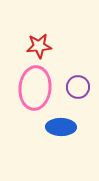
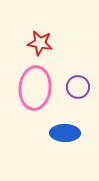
red star: moved 1 px right, 3 px up; rotated 15 degrees clockwise
blue ellipse: moved 4 px right, 6 px down
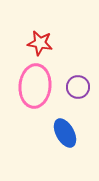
pink ellipse: moved 2 px up
blue ellipse: rotated 60 degrees clockwise
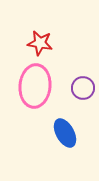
purple circle: moved 5 px right, 1 px down
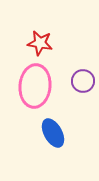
purple circle: moved 7 px up
blue ellipse: moved 12 px left
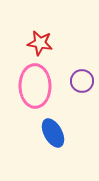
purple circle: moved 1 px left
pink ellipse: rotated 6 degrees counterclockwise
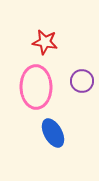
red star: moved 5 px right, 1 px up
pink ellipse: moved 1 px right, 1 px down
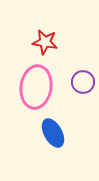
purple circle: moved 1 px right, 1 px down
pink ellipse: rotated 9 degrees clockwise
